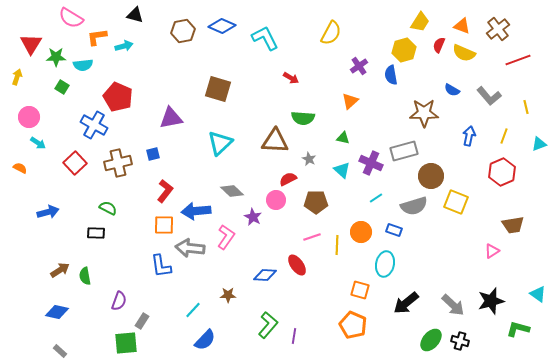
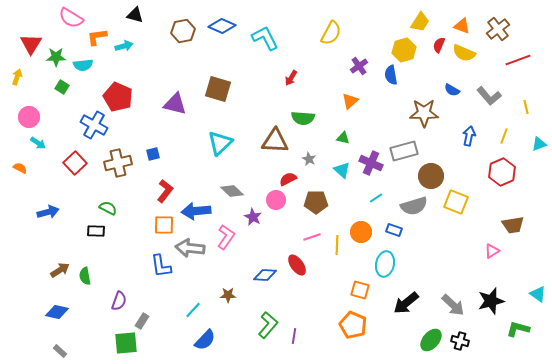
red arrow at (291, 78): rotated 91 degrees clockwise
purple triangle at (171, 118): moved 4 px right, 14 px up; rotated 25 degrees clockwise
black rectangle at (96, 233): moved 2 px up
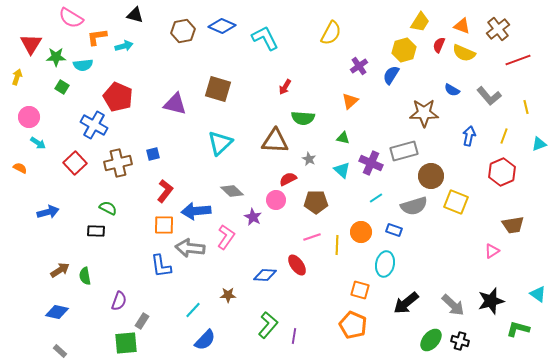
blue semicircle at (391, 75): rotated 42 degrees clockwise
red arrow at (291, 78): moved 6 px left, 9 px down
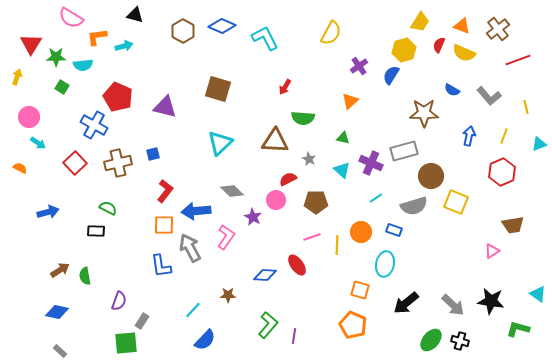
brown hexagon at (183, 31): rotated 20 degrees counterclockwise
purple triangle at (175, 104): moved 10 px left, 3 px down
gray arrow at (190, 248): rotated 56 degrees clockwise
black star at (491, 301): rotated 24 degrees clockwise
